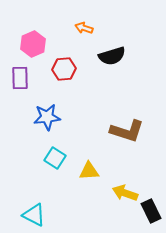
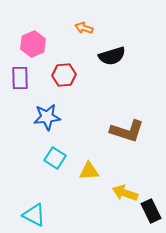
red hexagon: moved 6 px down
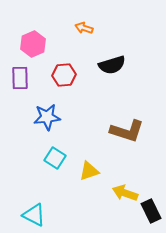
black semicircle: moved 9 px down
yellow triangle: rotated 15 degrees counterclockwise
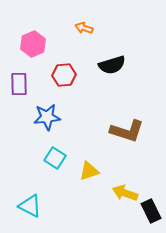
purple rectangle: moved 1 px left, 6 px down
cyan triangle: moved 4 px left, 9 px up
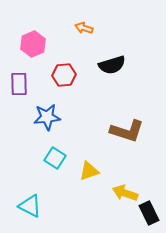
black rectangle: moved 2 px left, 2 px down
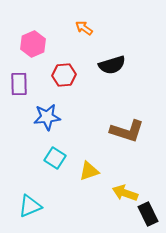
orange arrow: rotated 18 degrees clockwise
cyan triangle: rotated 50 degrees counterclockwise
black rectangle: moved 1 px left, 1 px down
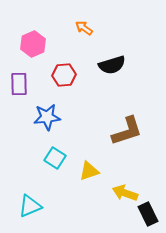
brown L-shape: rotated 36 degrees counterclockwise
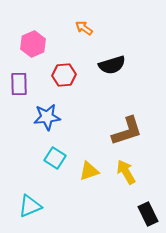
yellow arrow: moved 1 px right, 21 px up; rotated 40 degrees clockwise
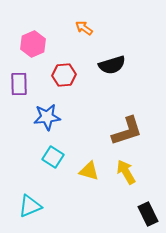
cyan square: moved 2 px left, 1 px up
yellow triangle: rotated 35 degrees clockwise
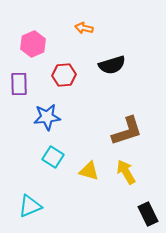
orange arrow: rotated 24 degrees counterclockwise
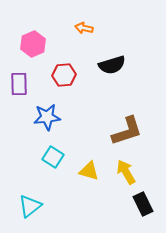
cyan triangle: rotated 15 degrees counterclockwise
black rectangle: moved 5 px left, 10 px up
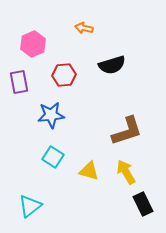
purple rectangle: moved 2 px up; rotated 10 degrees counterclockwise
blue star: moved 4 px right, 2 px up
